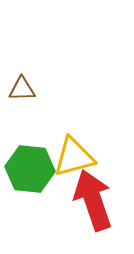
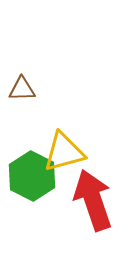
yellow triangle: moved 10 px left, 5 px up
green hexagon: moved 2 px right, 7 px down; rotated 21 degrees clockwise
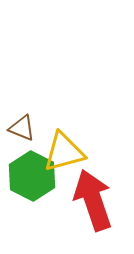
brown triangle: moved 39 px down; rotated 24 degrees clockwise
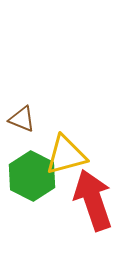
brown triangle: moved 9 px up
yellow triangle: moved 2 px right, 3 px down
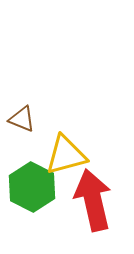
green hexagon: moved 11 px down
red arrow: rotated 6 degrees clockwise
